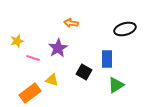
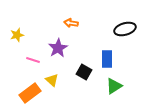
yellow star: moved 6 px up
pink line: moved 2 px down
yellow triangle: rotated 24 degrees clockwise
green triangle: moved 2 px left, 1 px down
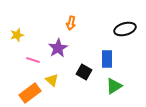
orange arrow: rotated 88 degrees counterclockwise
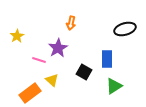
yellow star: moved 1 px down; rotated 16 degrees counterclockwise
pink line: moved 6 px right
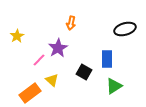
pink line: rotated 64 degrees counterclockwise
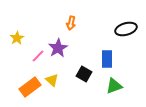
black ellipse: moved 1 px right
yellow star: moved 2 px down
pink line: moved 1 px left, 4 px up
black square: moved 2 px down
green triangle: rotated 12 degrees clockwise
orange rectangle: moved 6 px up
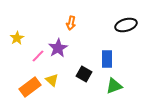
black ellipse: moved 4 px up
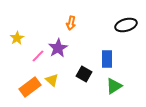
green triangle: rotated 12 degrees counterclockwise
